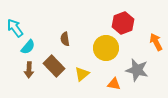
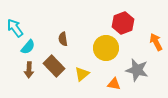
brown semicircle: moved 2 px left
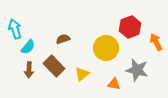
red hexagon: moved 7 px right, 4 px down
cyan arrow: moved 1 px down; rotated 18 degrees clockwise
brown semicircle: rotated 80 degrees clockwise
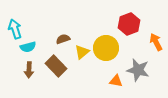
red hexagon: moved 1 px left, 3 px up
cyan semicircle: rotated 35 degrees clockwise
brown rectangle: moved 2 px right
gray star: moved 1 px right
yellow triangle: moved 22 px up
orange triangle: moved 2 px right, 3 px up
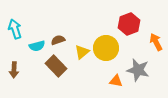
brown semicircle: moved 5 px left, 1 px down
cyan semicircle: moved 9 px right, 1 px up
brown arrow: moved 15 px left
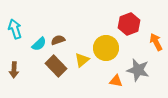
cyan semicircle: moved 2 px right, 2 px up; rotated 28 degrees counterclockwise
yellow triangle: moved 8 px down
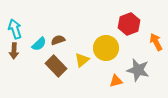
brown arrow: moved 19 px up
orange triangle: rotated 24 degrees counterclockwise
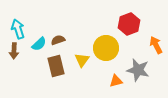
cyan arrow: moved 3 px right
orange arrow: moved 3 px down
yellow triangle: rotated 14 degrees counterclockwise
brown rectangle: rotated 30 degrees clockwise
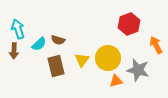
brown semicircle: rotated 144 degrees counterclockwise
yellow circle: moved 2 px right, 10 px down
